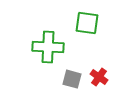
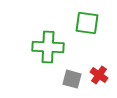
red cross: moved 2 px up
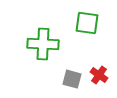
green cross: moved 5 px left, 3 px up
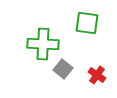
red cross: moved 2 px left
gray square: moved 9 px left, 10 px up; rotated 24 degrees clockwise
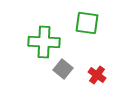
green cross: moved 1 px right, 2 px up
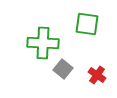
green square: moved 1 px down
green cross: moved 1 px left, 1 px down
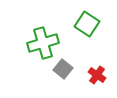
green square: rotated 25 degrees clockwise
green cross: rotated 20 degrees counterclockwise
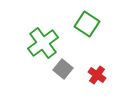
green cross: rotated 20 degrees counterclockwise
